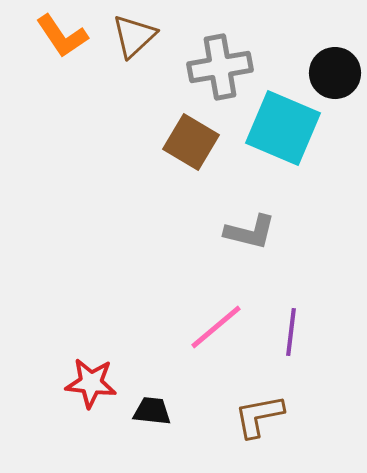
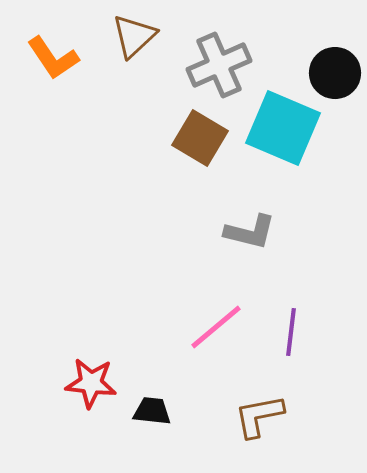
orange L-shape: moved 9 px left, 22 px down
gray cross: moved 1 px left, 2 px up; rotated 14 degrees counterclockwise
brown square: moved 9 px right, 4 px up
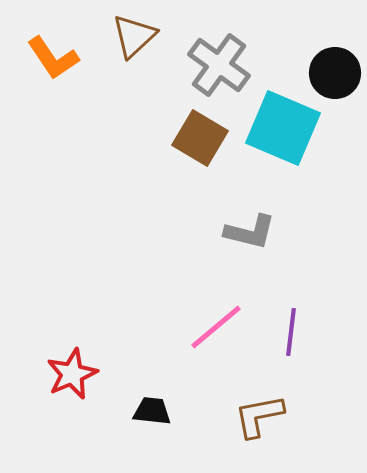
gray cross: rotated 30 degrees counterclockwise
red star: moved 19 px left, 9 px up; rotated 30 degrees counterclockwise
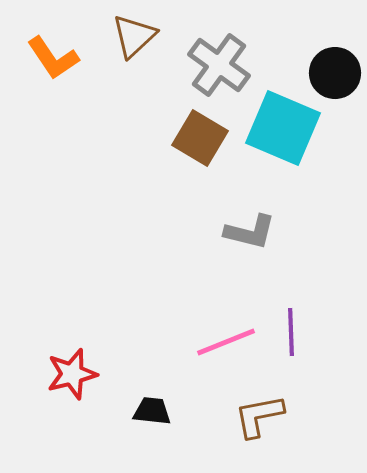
pink line: moved 10 px right, 15 px down; rotated 18 degrees clockwise
purple line: rotated 9 degrees counterclockwise
red star: rotated 9 degrees clockwise
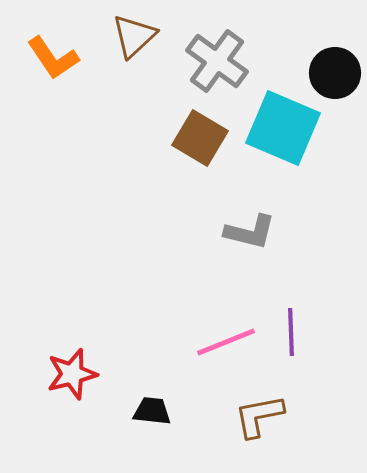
gray cross: moved 2 px left, 4 px up
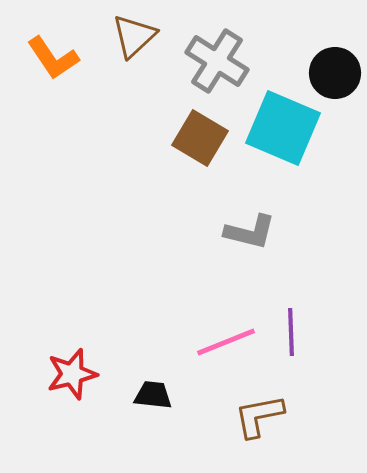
gray cross: rotated 4 degrees counterclockwise
black trapezoid: moved 1 px right, 16 px up
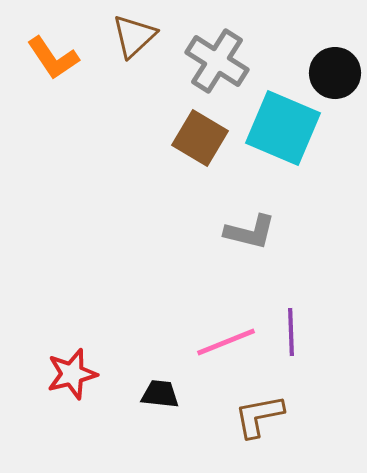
black trapezoid: moved 7 px right, 1 px up
